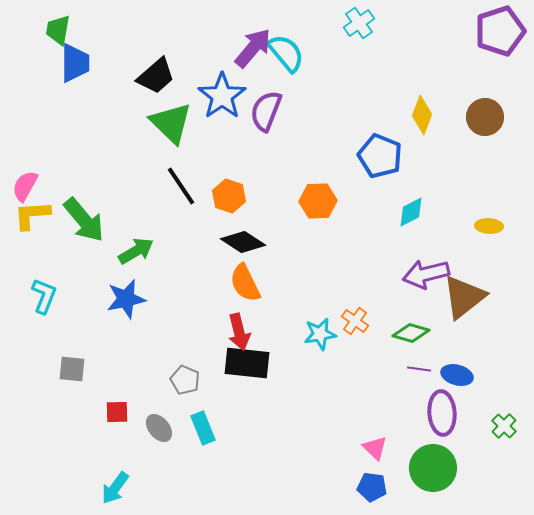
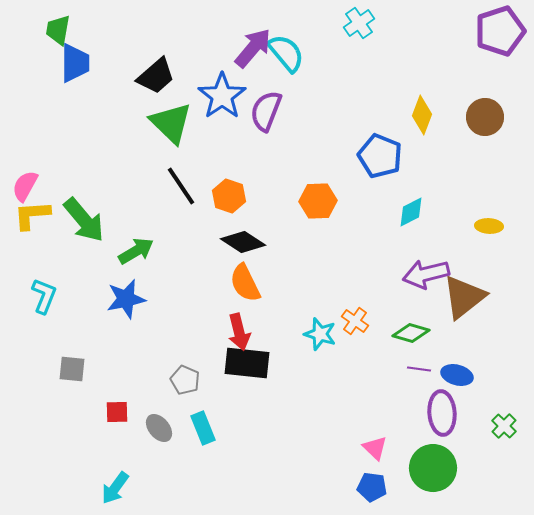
cyan star at (320, 334): rotated 28 degrees clockwise
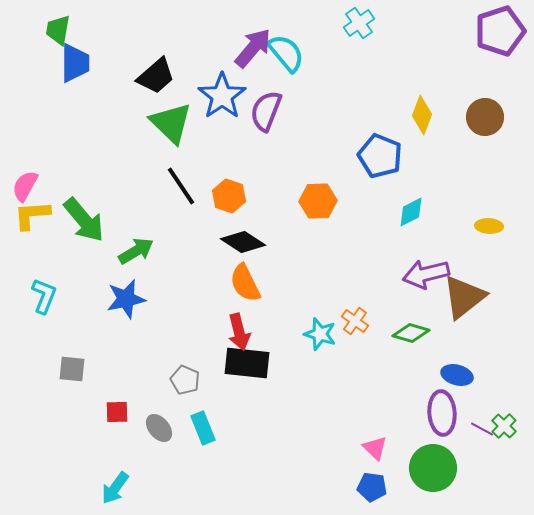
purple line at (419, 369): moved 63 px right, 60 px down; rotated 20 degrees clockwise
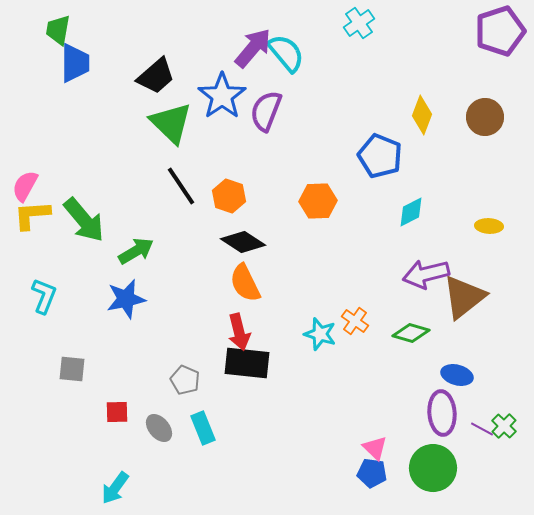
blue pentagon at (372, 487): moved 14 px up
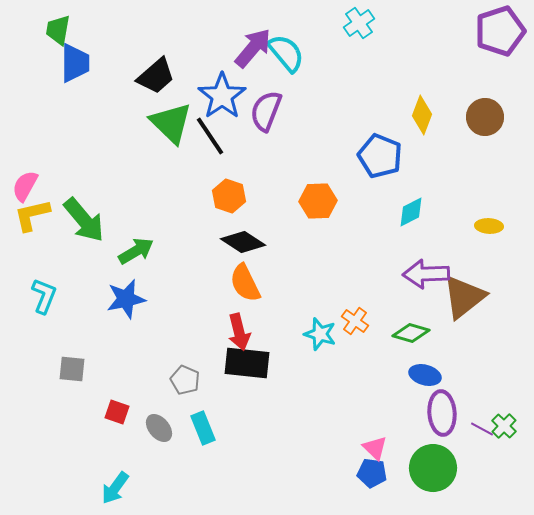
black line at (181, 186): moved 29 px right, 50 px up
yellow L-shape at (32, 215): rotated 9 degrees counterclockwise
purple arrow at (426, 274): rotated 12 degrees clockwise
blue ellipse at (457, 375): moved 32 px left
red square at (117, 412): rotated 20 degrees clockwise
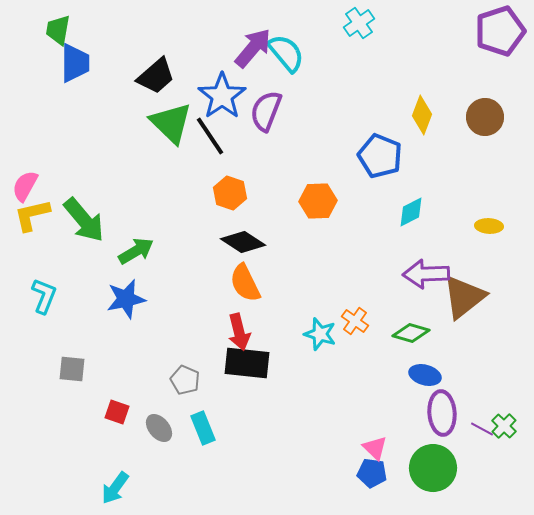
orange hexagon at (229, 196): moved 1 px right, 3 px up
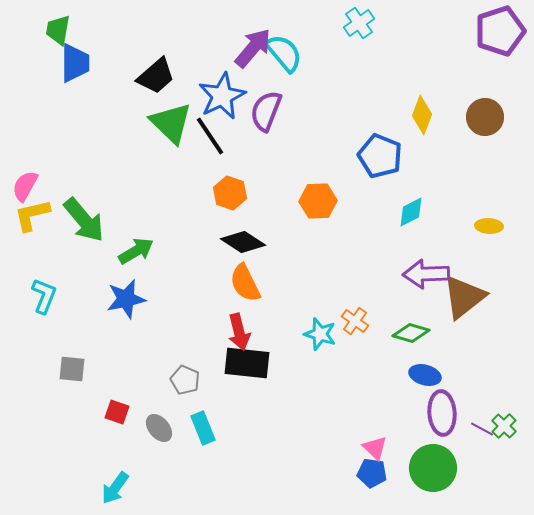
cyan semicircle at (286, 53): moved 2 px left
blue star at (222, 96): rotated 9 degrees clockwise
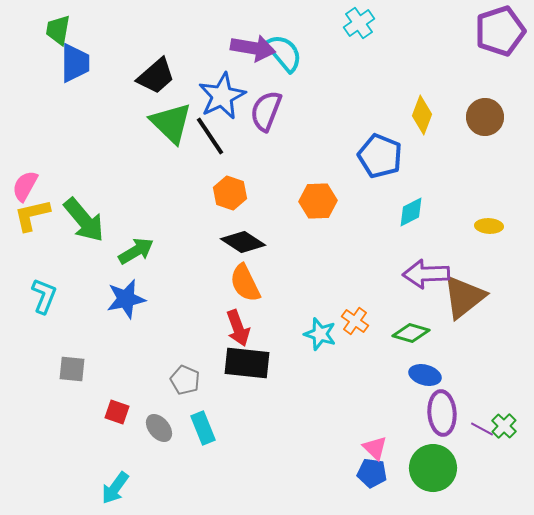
purple arrow at (253, 48): rotated 60 degrees clockwise
red arrow at (239, 332): moved 1 px left, 4 px up; rotated 6 degrees counterclockwise
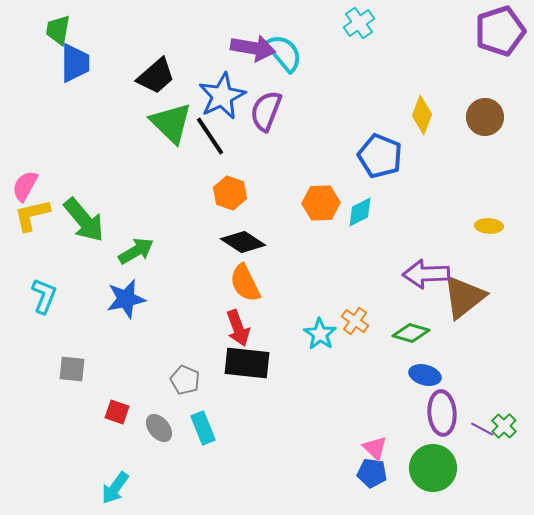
orange hexagon at (318, 201): moved 3 px right, 2 px down
cyan diamond at (411, 212): moved 51 px left
cyan star at (320, 334): rotated 16 degrees clockwise
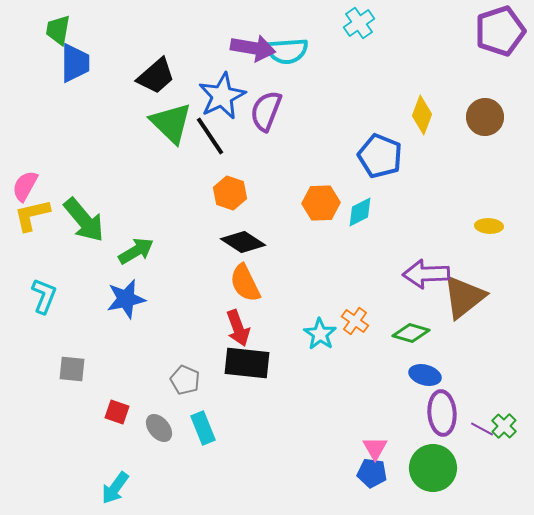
cyan semicircle at (284, 53): moved 3 px right, 2 px up; rotated 126 degrees clockwise
pink triangle at (375, 448): rotated 16 degrees clockwise
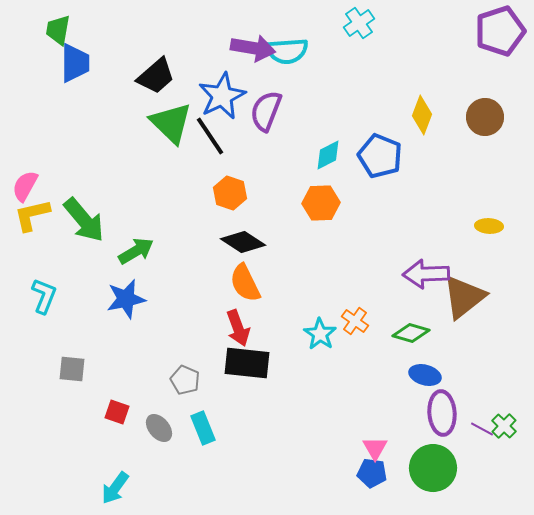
cyan diamond at (360, 212): moved 32 px left, 57 px up
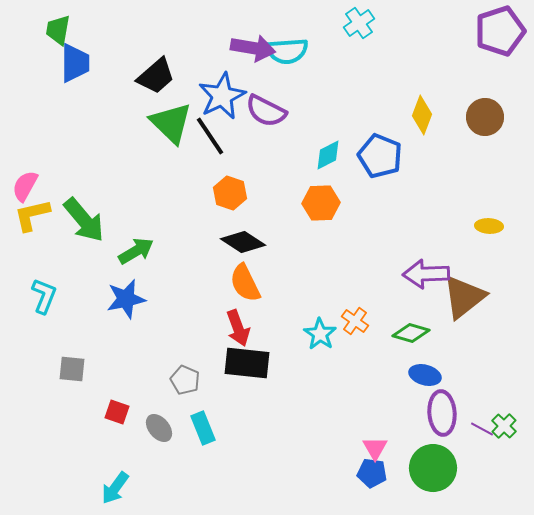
purple semicircle at (266, 111): rotated 84 degrees counterclockwise
